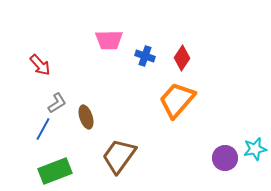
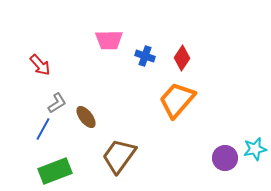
brown ellipse: rotated 20 degrees counterclockwise
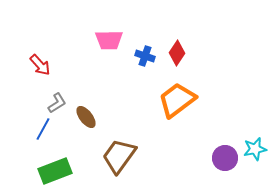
red diamond: moved 5 px left, 5 px up
orange trapezoid: rotated 12 degrees clockwise
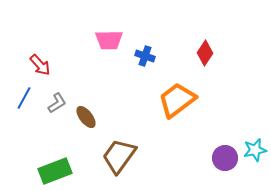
red diamond: moved 28 px right
blue line: moved 19 px left, 31 px up
cyan star: moved 1 px down
